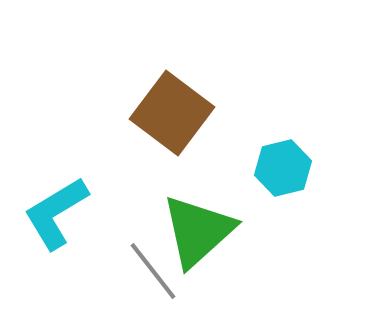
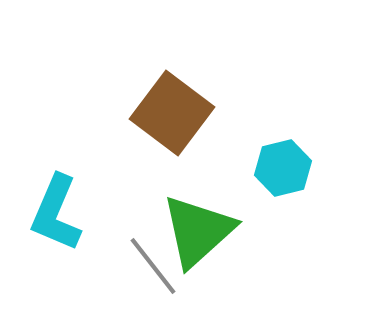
cyan L-shape: rotated 36 degrees counterclockwise
gray line: moved 5 px up
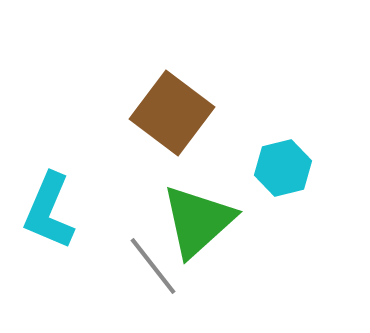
cyan L-shape: moved 7 px left, 2 px up
green triangle: moved 10 px up
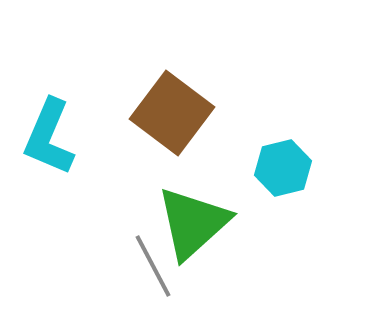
cyan L-shape: moved 74 px up
green triangle: moved 5 px left, 2 px down
gray line: rotated 10 degrees clockwise
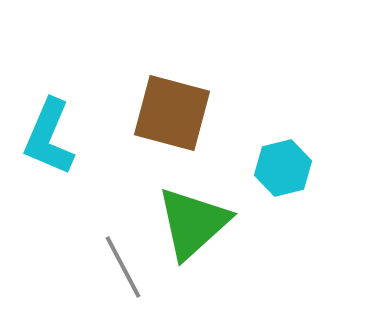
brown square: rotated 22 degrees counterclockwise
gray line: moved 30 px left, 1 px down
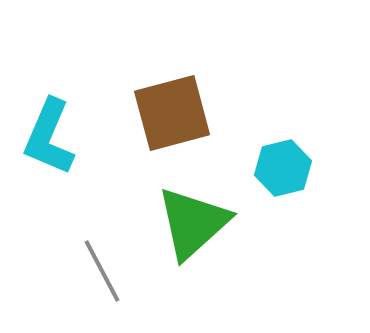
brown square: rotated 30 degrees counterclockwise
gray line: moved 21 px left, 4 px down
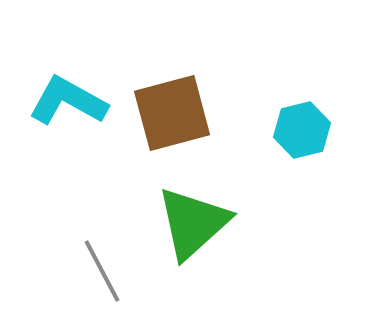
cyan L-shape: moved 19 px right, 36 px up; rotated 96 degrees clockwise
cyan hexagon: moved 19 px right, 38 px up
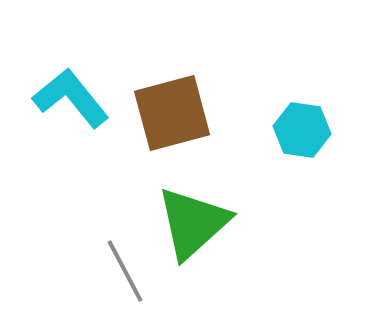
cyan L-shape: moved 3 px right, 3 px up; rotated 22 degrees clockwise
cyan hexagon: rotated 22 degrees clockwise
gray line: moved 23 px right
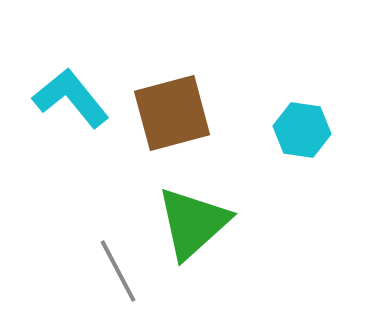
gray line: moved 7 px left
